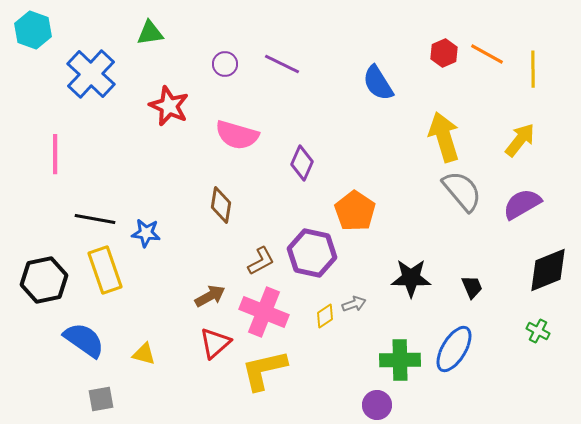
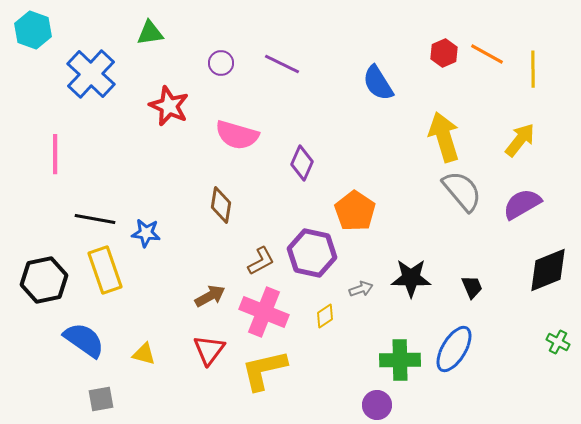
purple circle at (225, 64): moved 4 px left, 1 px up
gray arrow at (354, 304): moved 7 px right, 15 px up
green cross at (538, 331): moved 20 px right, 11 px down
red triangle at (215, 343): moved 6 px left, 7 px down; rotated 12 degrees counterclockwise
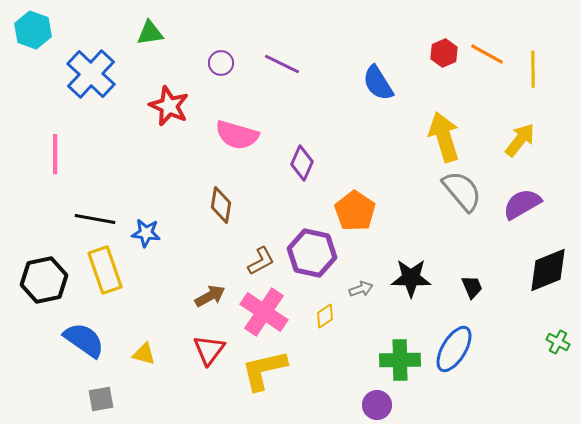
pink cross at (264, 312): rotated 12 degrees clockwise
